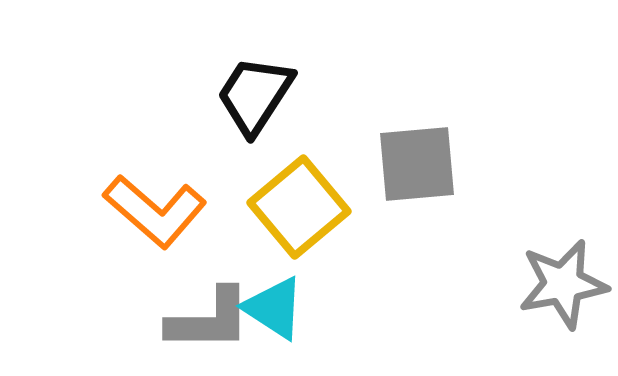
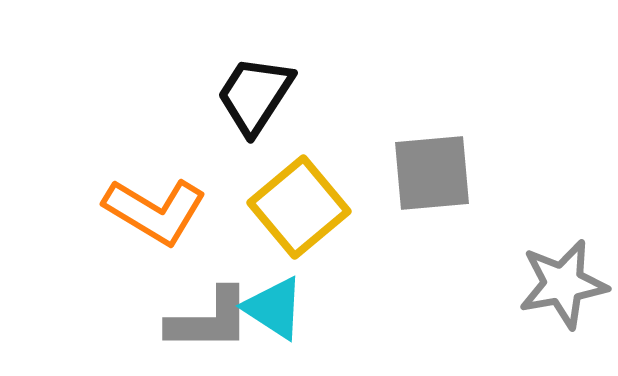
gray square: moved 15 px right, 9 px down
orange L-shape: rotated 10 degrees counterclockwise
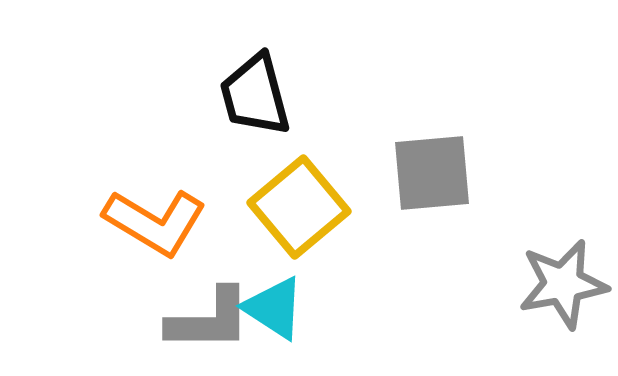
black trapezoid: rotated 48 degrees counterclockwise
orange L-shape: moved 11 px down
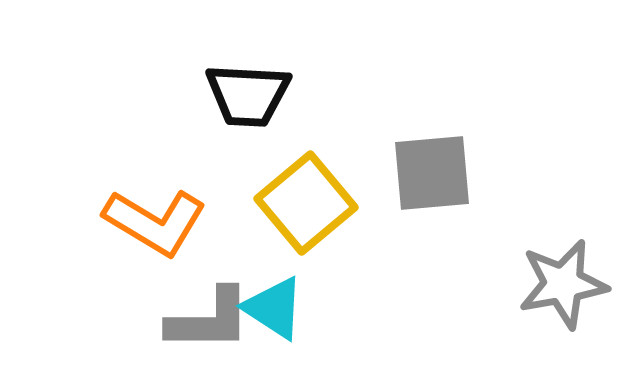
black trapezoid: moved 7 px left; rotated 72 degrees counterclockwise
yellow square: moved 7 px right, 4 px up
